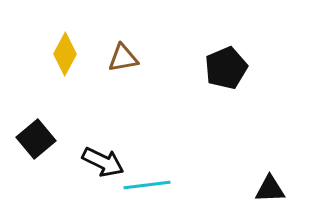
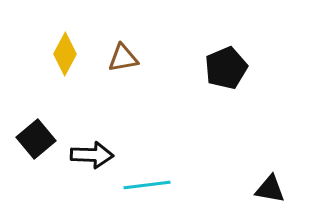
black arrow: moved 11 px left, 7 px up; rotated 24 degrees counterclockwise
black triangle: rotated 12 degrees clockwise
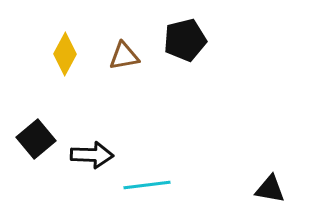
brown triangle: moved 1 px right, 2 px up
black pentagon: moved 41 px left, 28 px up; rotated 9 degrees clockwise
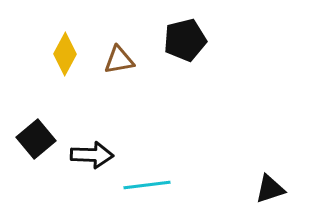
brown triangle: moved 5 px left, 4 px down
black triangle: rotated 28 degrees counterclockwise
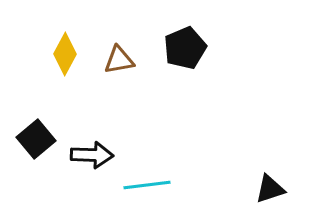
black pentagon: moved 8 px down; rotated 9 degrees counterclockwise
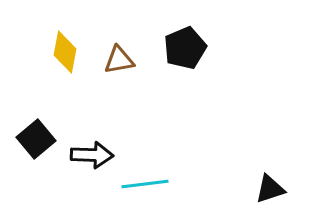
yellow diamond: moved 2 px up; rotated 18 degrees counterclockwise
cyan line: moved 2 px left, 1 px up
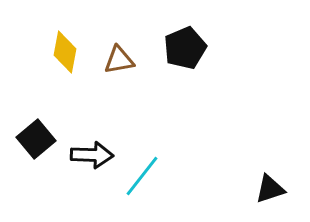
cyan line: moved 3 px left, 8 px up; rotated 45 degrees counterclockwise
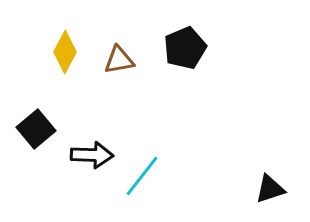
yellow diamond: rotated 18 degrees clockwise
black square: moved 10 px up
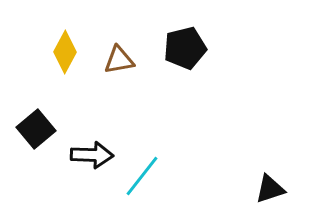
black pentagon: rotated 9 degrees clockwise
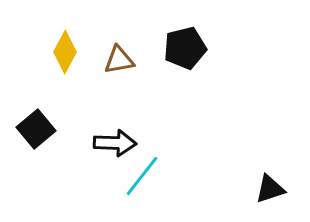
black arrow: moved 23 px right, 12 px up
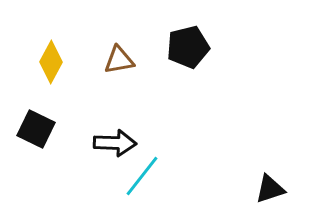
black pentagon: moved 3 px right, 1 px up
yellow diamond: moved 14 px left, 10 px down
black square: rotated 24 degrees counterclockwise
